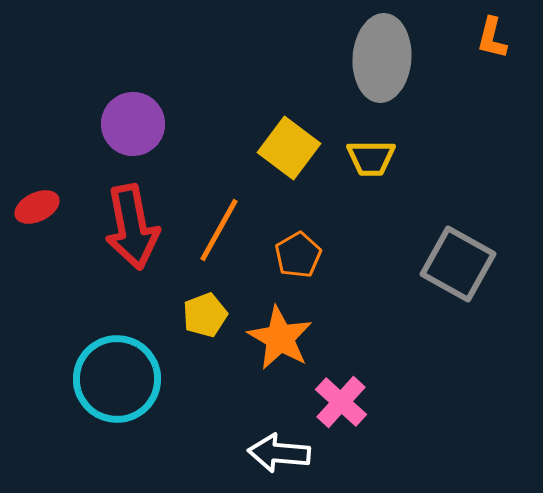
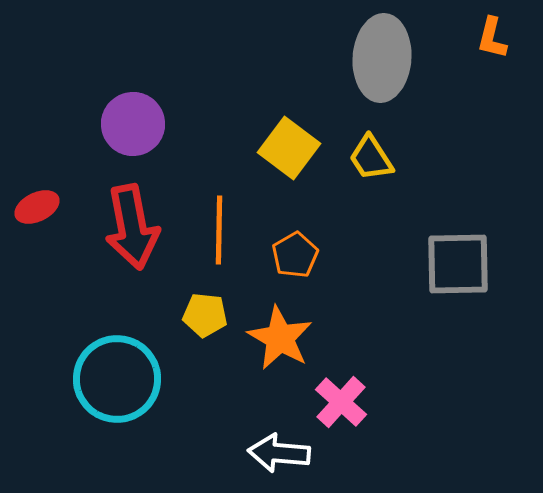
yellow trapezoid: rotated 57 degrees clockwise
orange line: rotated 28 degrees counterclockwise
orange pentagon: moved 3 px left
gray square: rotated 30 degrees counterclockwise
yellow pentagon: rotated 27 degrees clockwise
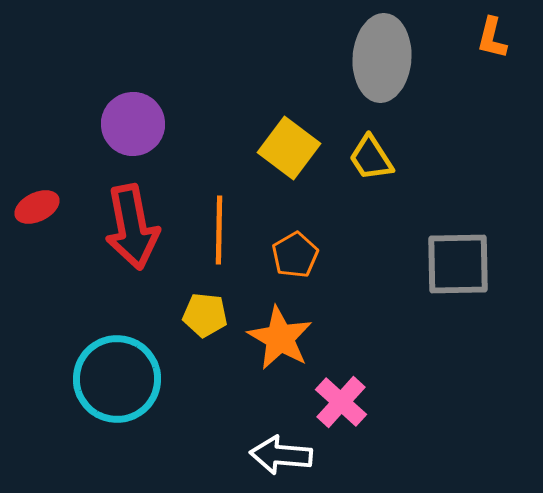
white arrow: moved 2 px right, 2 px down
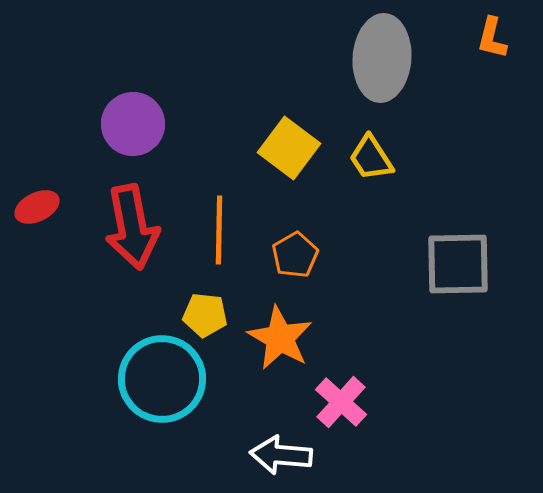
cyan circle: moved 45 px right
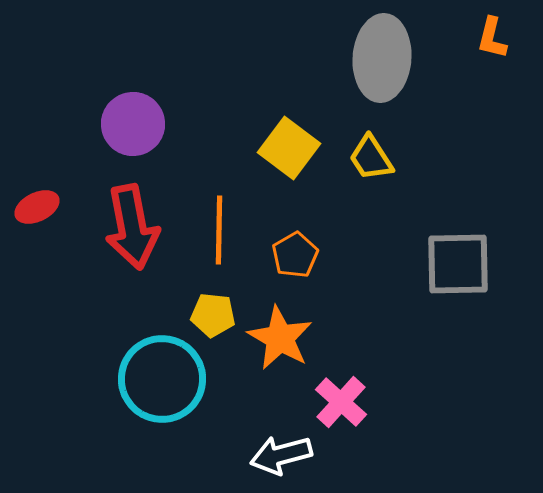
yellow pentagon: moved 8 px right
white arrow: rotated 20 degrees counterclockwise
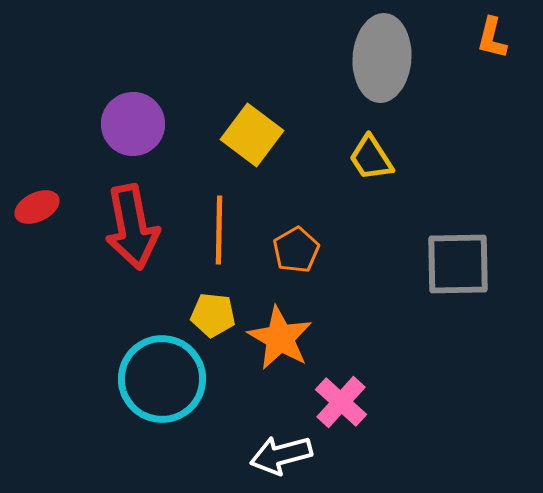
yellow square: moved 37 px left, 13 px up
orange pentagon: moved 1 px right, 5 px up
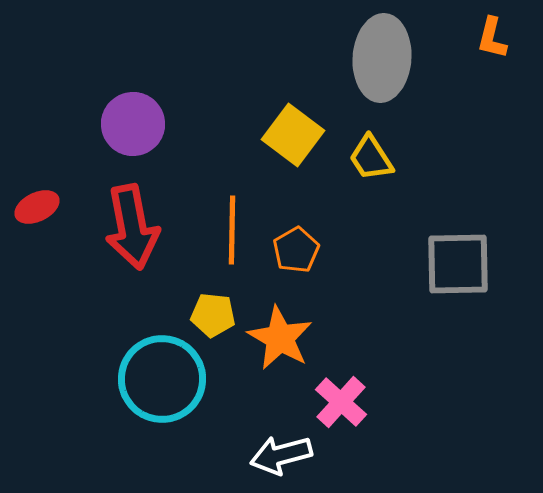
yellow square: moved 41 px right
orange line: moved 13 px right
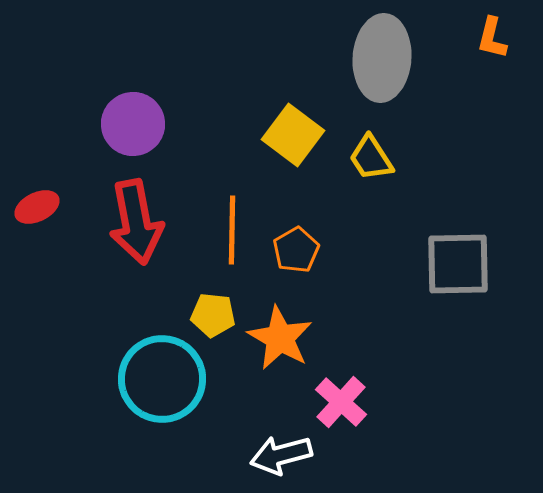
red arrow: moved 4 px right, 5 px up
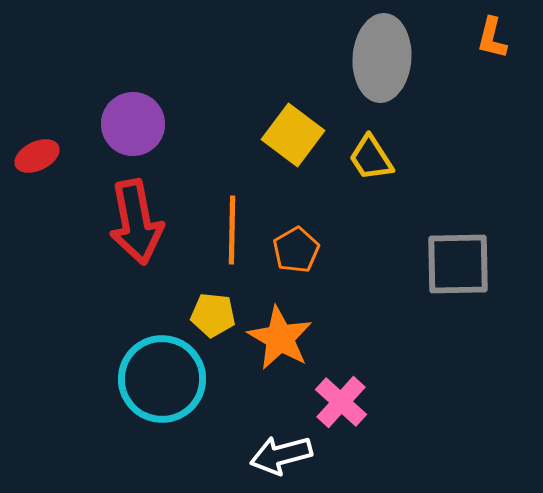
red ellipse: moved 51 px up
